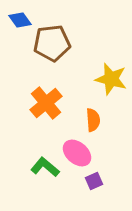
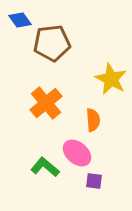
yellow star: rotated 12 degrees clockwise
purple square: rotated 30 degrees clockwise
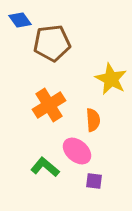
orange cross: moved 3 px right, 2 px down; rotated 8 degrees clockwise
pink ellipse: moved 2 px up
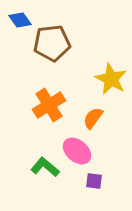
orange semicircle: moved 2 px up; rotated 140 degrees counterclockwise
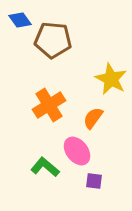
brown pentagon: moved 1 px right, 3 px up; rotated 12 degrees clockwise
pink ellipse: rotated 12 degrees clockwise
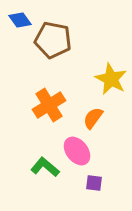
brown pentagon: rotated 6 degrees clockwise
purple square: moved 2 px down
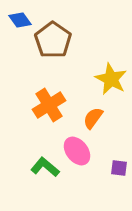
brown pentagon: rotated 24 degrees clockwise
purple square: moved 25 px right, 15 px up
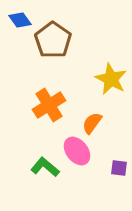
orange semicircle: moved 1 px left, 5 px down
